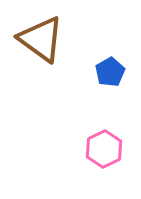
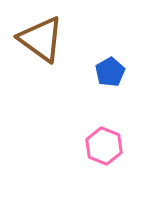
pink hexagon: moved 3 px up; rotated 12 degrees counterclockwise
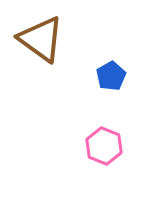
blue pentagon: moved 1 px right, 4 px down
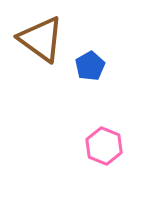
blue pentagon: moved 21 px left, 10 px up
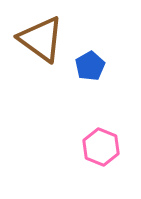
pink hexagon: moved 3 px left, 1 px down
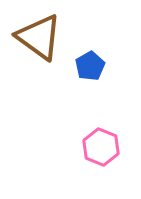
brown triangle: moved 2 px left, 2 px up
